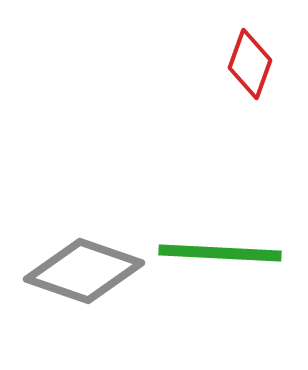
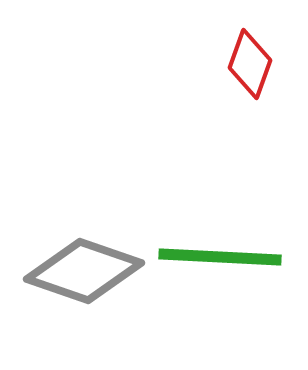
green line: moved 4 px down
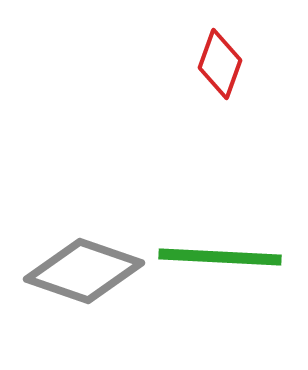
red diamond: moved 30 px left
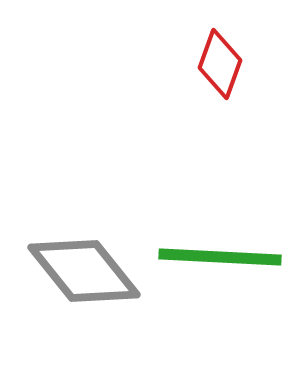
gray diamond: rotated 32 degrees clockwise
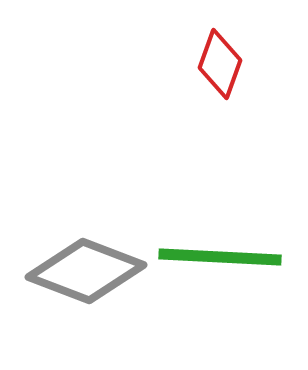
gray diamond: moved 2 px right; rotated 30 degrees counterclockwise
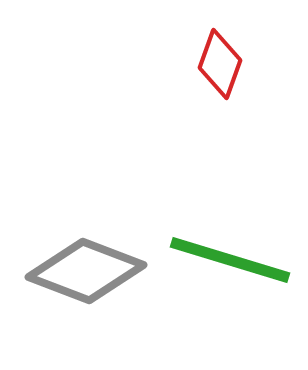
green line: moved 10 px right, 3 px down; rotated 14 degrees clockwise
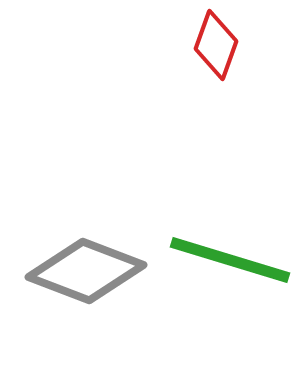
red diamond: moved 4 px left, 19 px up
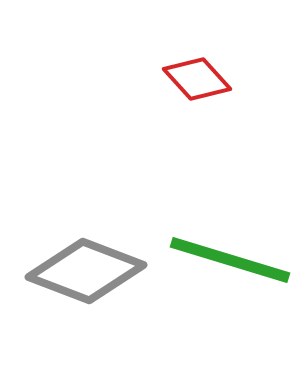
red diamond: moved 19 px left, 34 px down; rotated 62 degrees counterclockwise
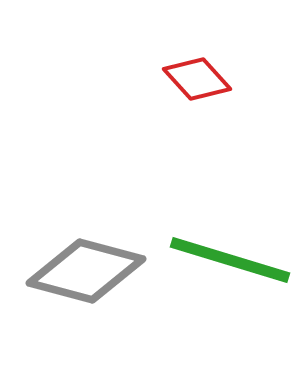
gray diamond: rotated 6 degrees counterclockwise
